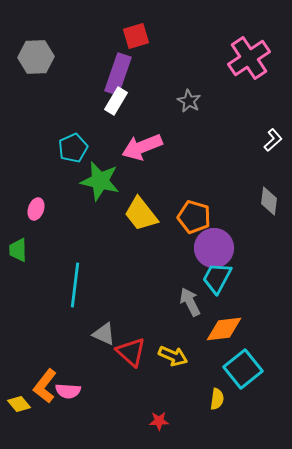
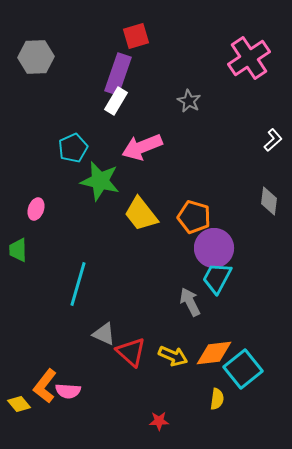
cyan line: moved 3 px right, 1 px up; rotated 9 degrees clockwise
orange diamond: moved 10 px left, 24 px down
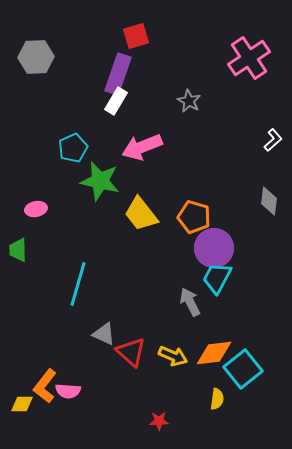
pink ellipse: rotated 60 degrees clockwise
yellow diamond: moved 3 px right; rotated 50 degrees counterclockwise
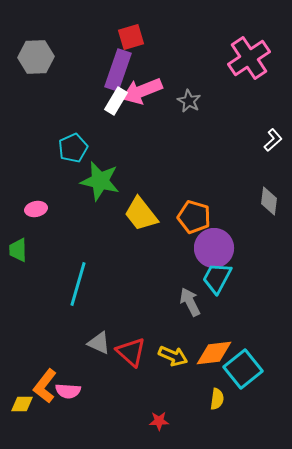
red square: moved 5 px left, 1 px down
purple rectangle: moved 4 px up
pink arrow: moved 56 px up
gray triangle: moved 5 px left, 9 px down
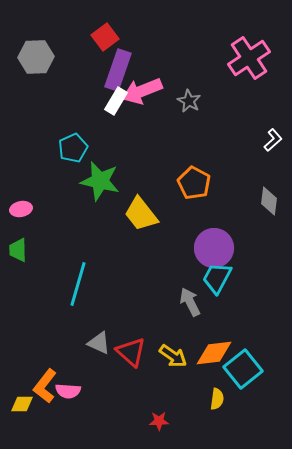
red square: moved 26 px left; rotated 20 degrees counterclockwise
pink ellipse: moved 15 px left
orange pentagon: moved 34 px up; rotated 12 degrees clockwise
yellow arrow: rotated 12 degrees clockwise
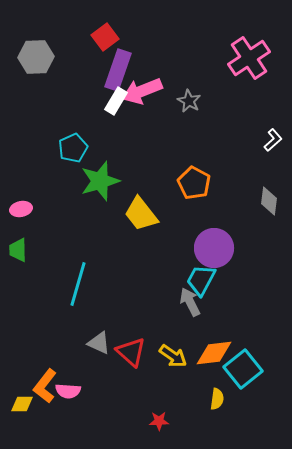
green star: rotated 30 degrees counterclockwise
cyan trapezoid: moved 16 px left, 2 px down
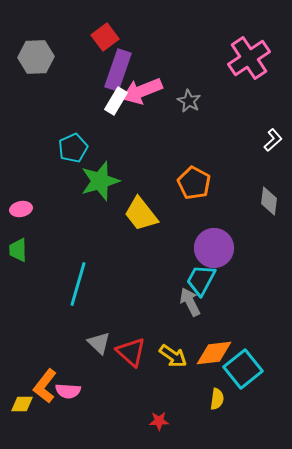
gray triangle: rotated 20 degrees clockwise
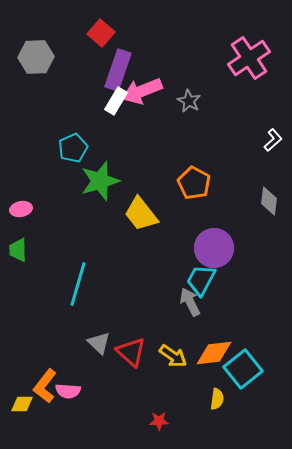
red square: moved 4 px left, 4 px up; rotated 12 degrees counterclockwise
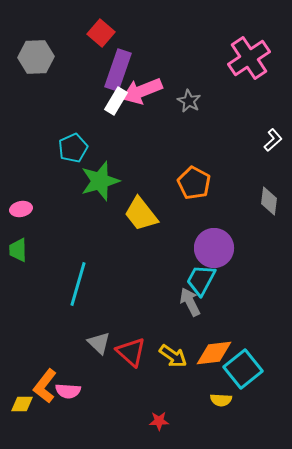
yellow semicircle: moved 4 px right, 1 px down; rotated 85 degrees clockwise
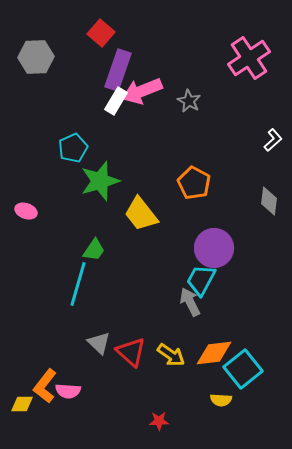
pink ellipse: moved 5 px right, 2 px down; rotated 30 degrees clockwise
green trapezoid: moved 76 px right; rotated 145 degrees counterclockwise
yellow arrow: moved 2 px left, 1 px up
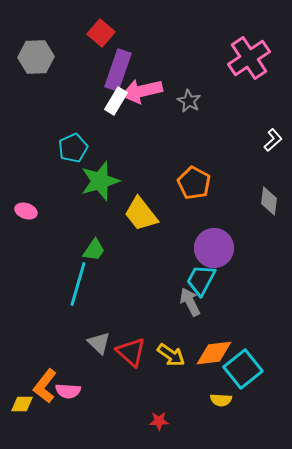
pink arrow: rotated 9 degrees clockwise
